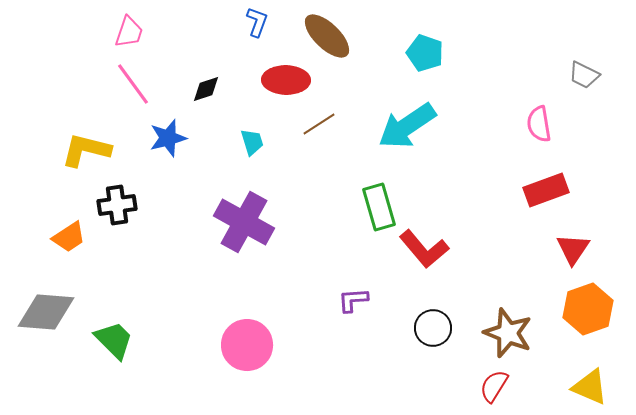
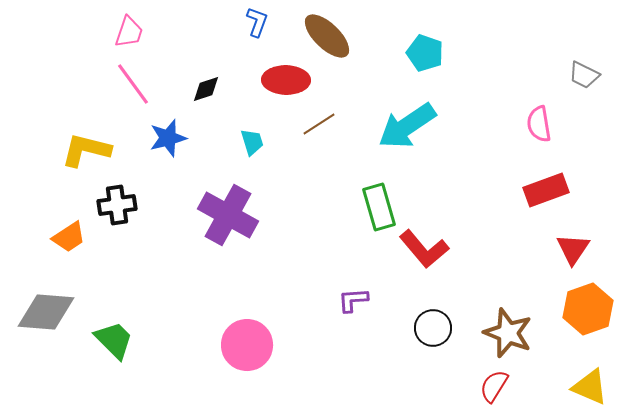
purple cross: moved 16 px left, 7 px up
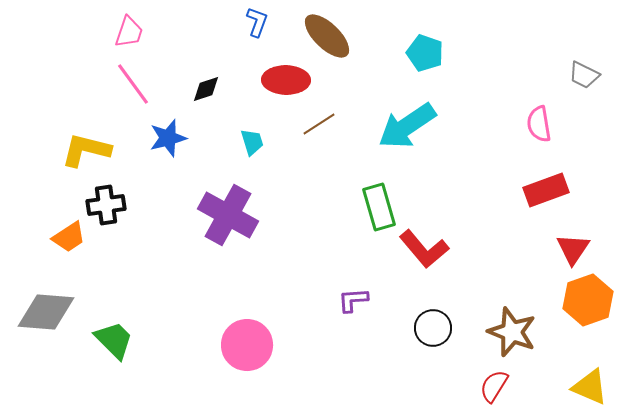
black cross: moved 11 px left
orange hexagon: moved 9 px up
brown star: moved 4 px right, 1 px up
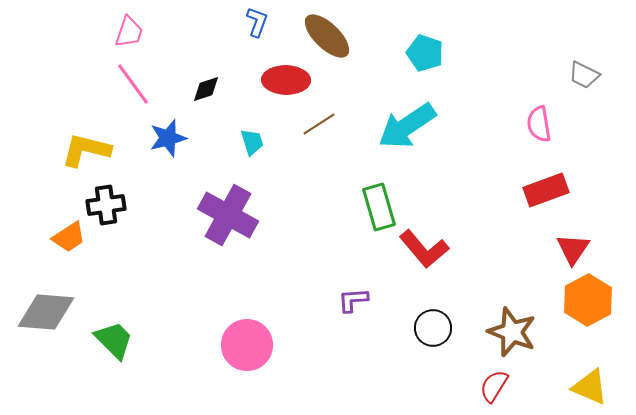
orange hexagon: rotated 9 degrees counterclockwise
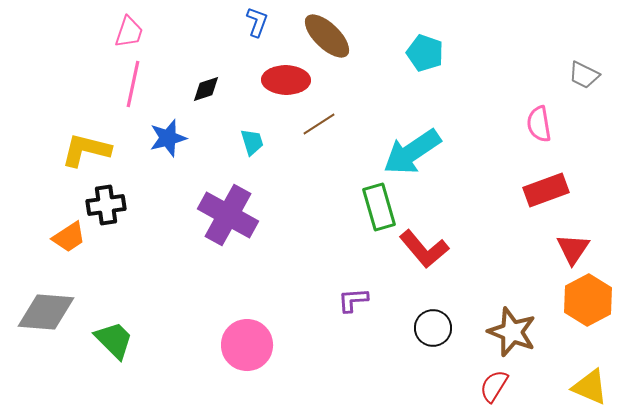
pink line: rotated 48 degrees clockwise
cyan arrow: moved 5 px right, 26 px down
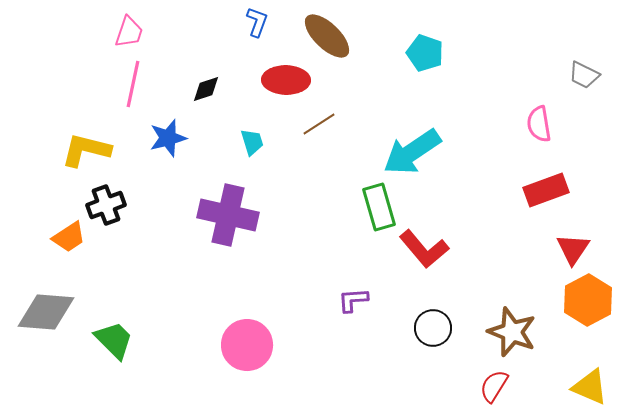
black cross: rotated 12 degrees counterclockwise
purple cross: rotated 16 degrees counterclockwise
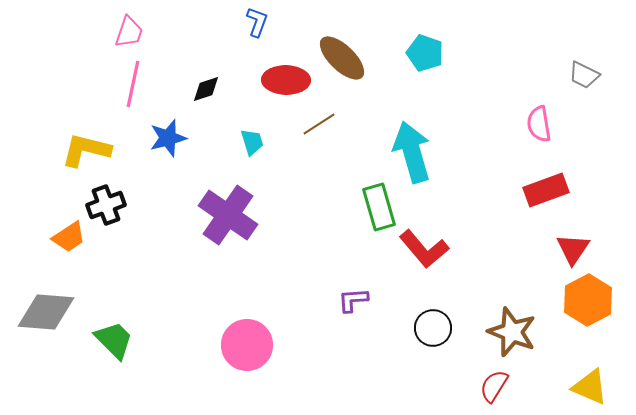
brown ellipse: moved 15 px right, 22 px down
cyan arrow: rotated 108 degrees clockwise
purple cross: rotated 22 degrees clockwise
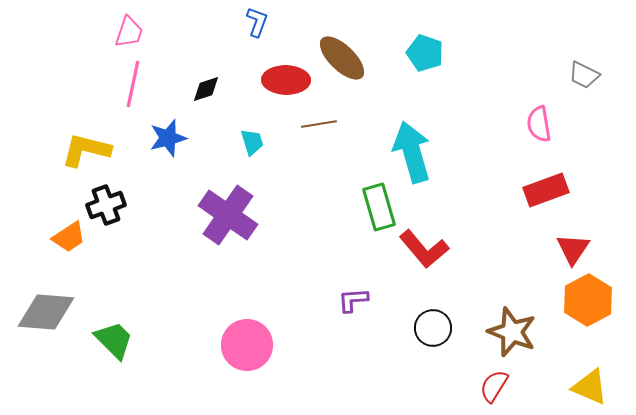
brown line: rotated 24 degrees clockwise
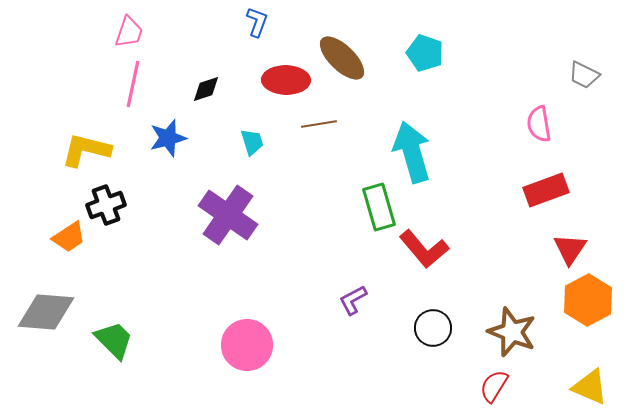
red triangle: moved 3 px left
purple L-shape: rotated 24 degrees counterclockwise
